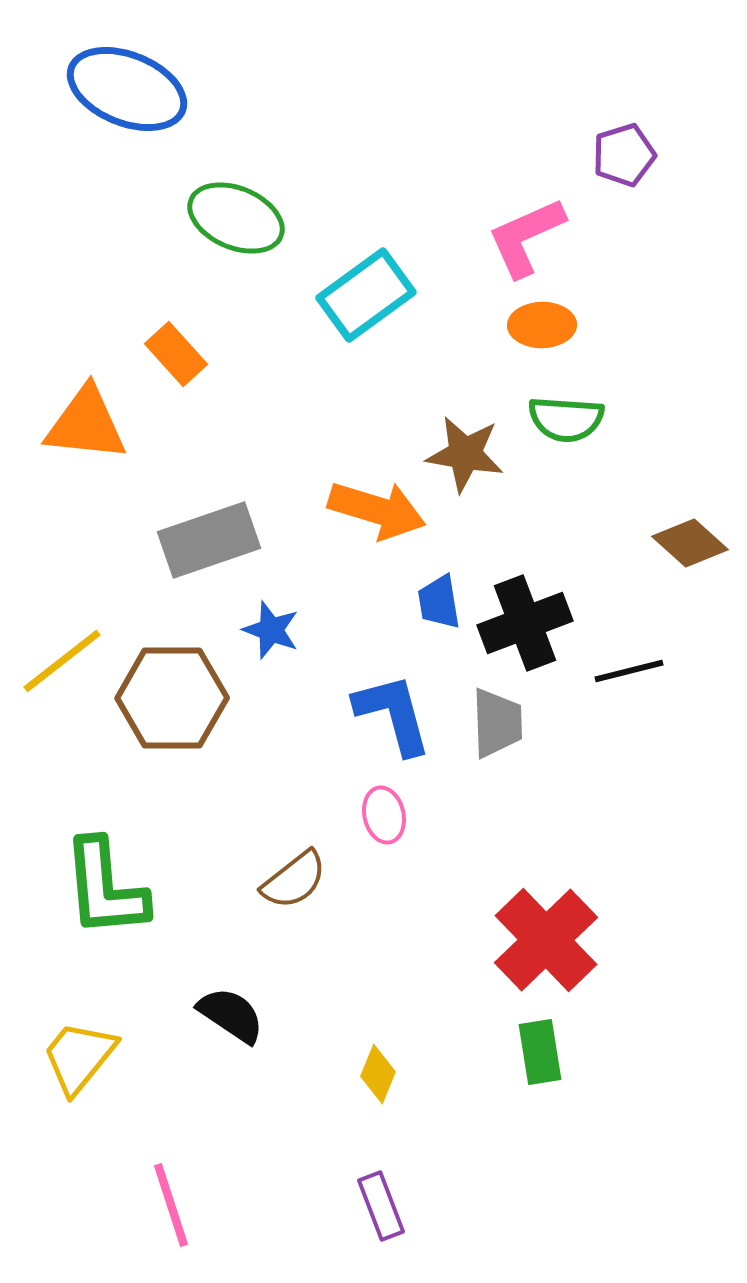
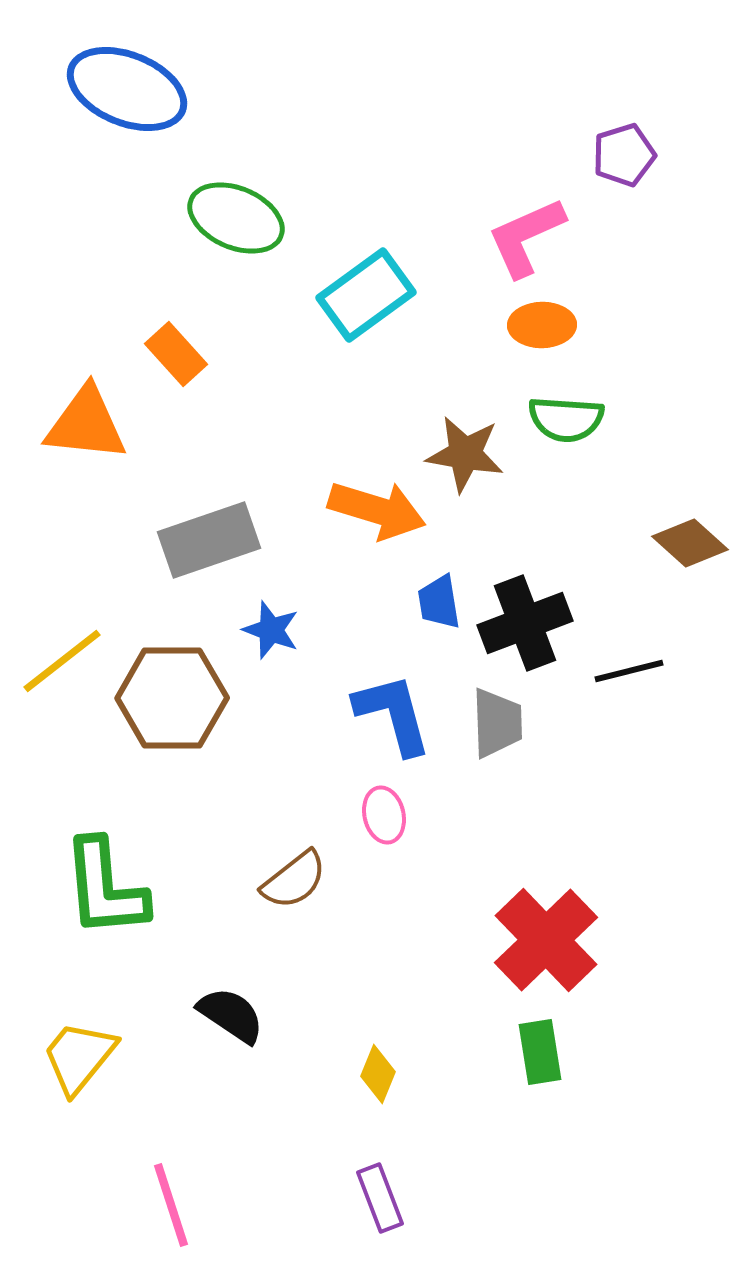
purple rectangle: moved 1 px left, 8 px up
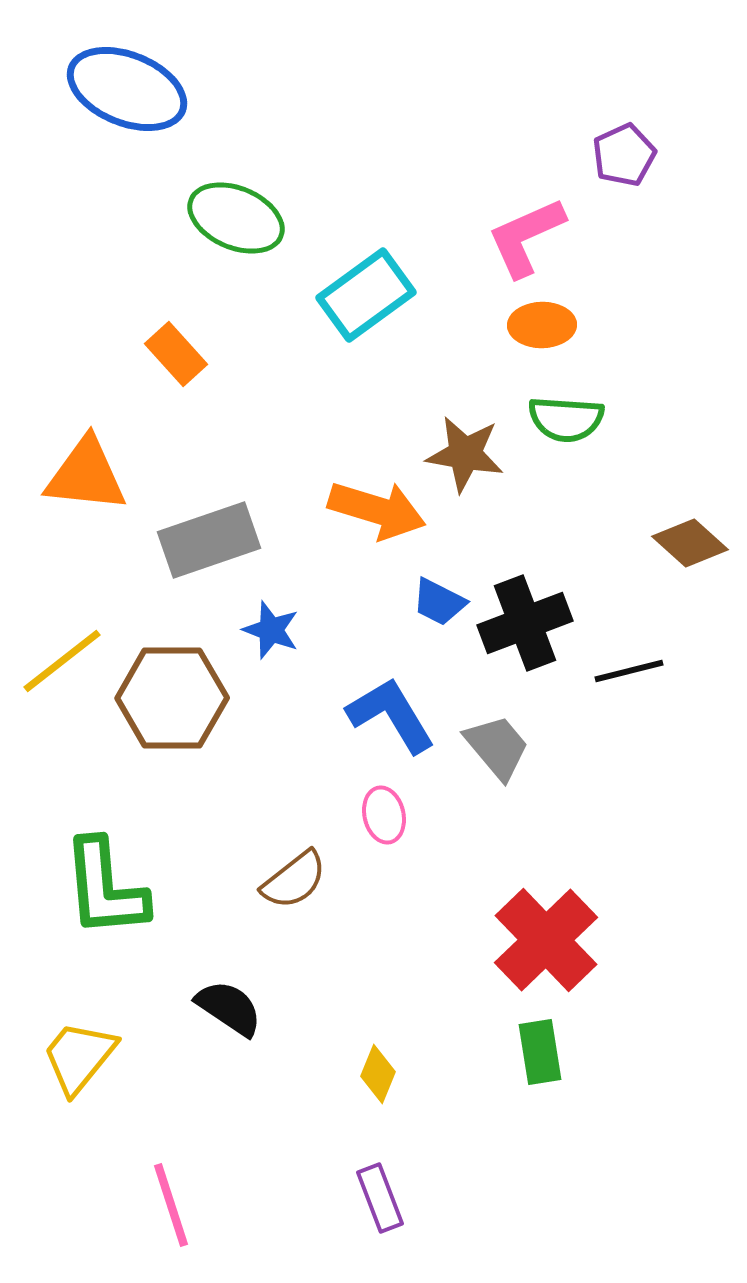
purple pentagon: rotated 8 degrees counterclockwise
orange triangle: moved 51 px down
blue trapezoid: rotated 54 degrees counterclockwise
blue L-shape: moved 2 px left, 1 px down; rotated 16 degrees counterclockwise
gray trapezoid: moved 24 px down; rotated 38 degrees counterclockwise
black semicircle: moved 2 px left, 7 px up
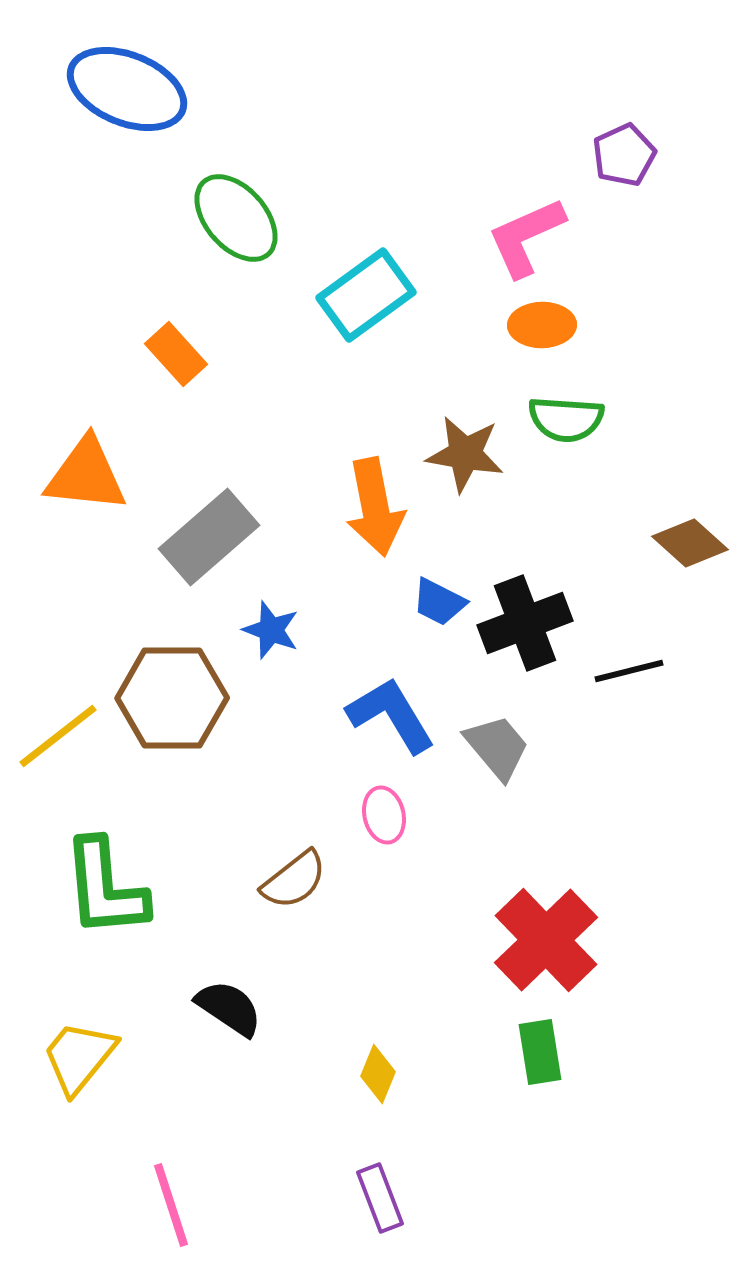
green ellipse: rotated 26 degrees clockwise
orange arrow: moved 2 px left, 3 px up; rotated 62 degrees clockwise
gray rectangle: moved 3 px up; rotated 22 degrees counterclockwise
yellow line: moved 4 px left, 75 px down
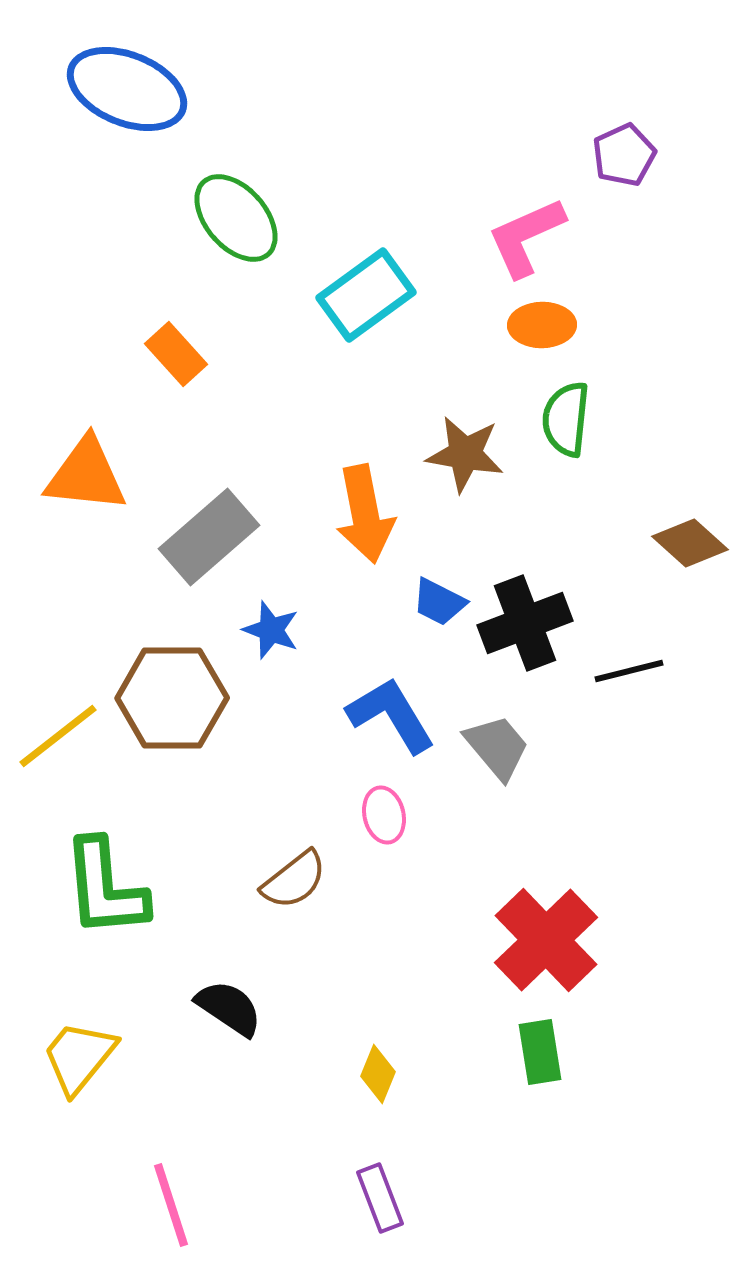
green semicircle: rotated 92 degrees clockwise
orange arrow: moved 10 px left, 7 px down
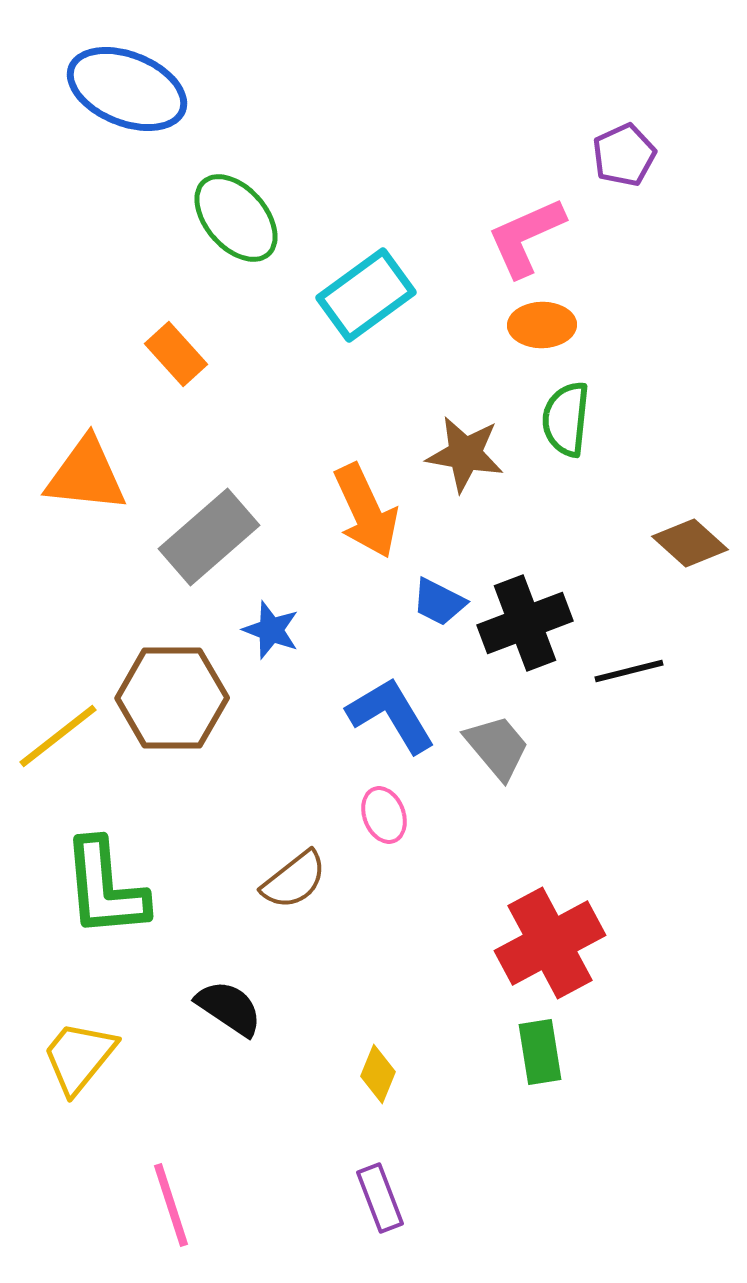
orange arrow: moved 1 px right, 3 px up; rotated 14 degrees counterclockwise
pink ellipse: rotated 8 degrees counterclockwise
red cross: moved 4 px right, 3 px down; rotated 16 degrees clockwise
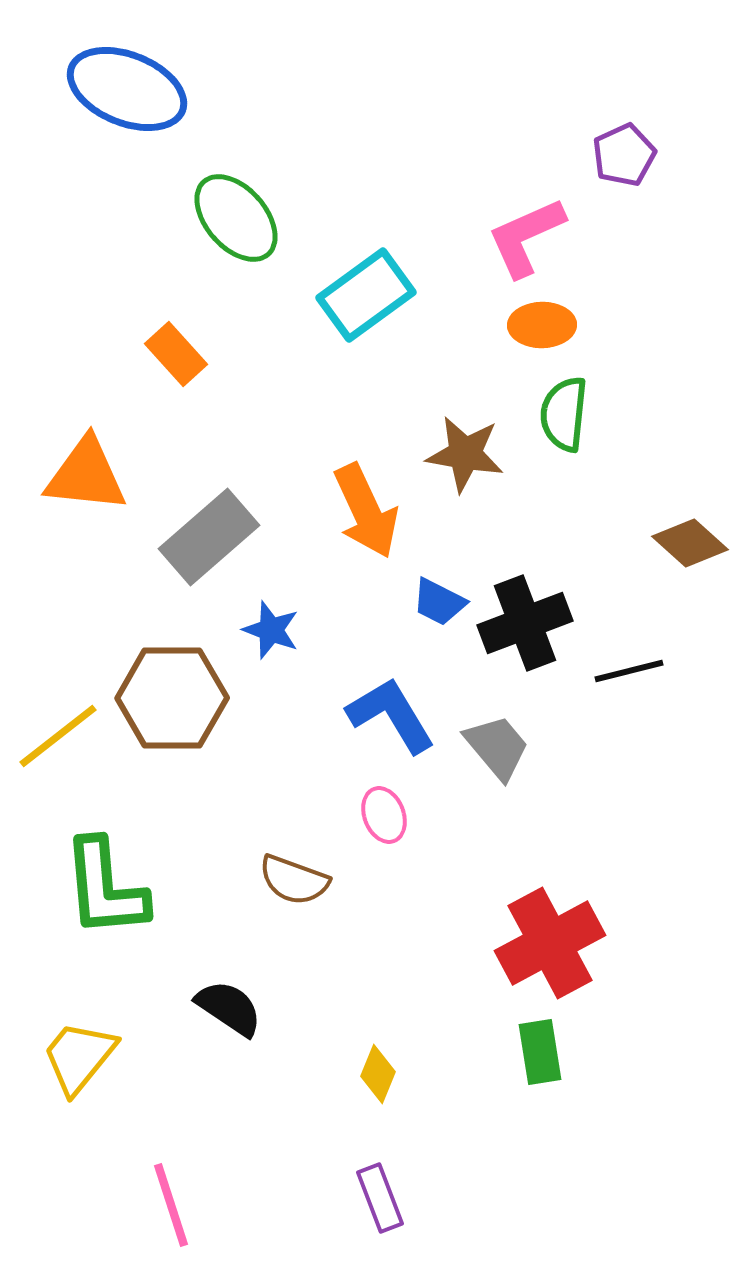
green semicircle: moved 2 px left, 5 px up
brown semicircle: rotated 58 degrees clockwise
